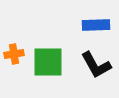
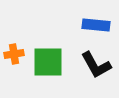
blue rectangle: rotated 8 degrees clockwise
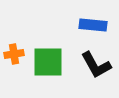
blue rectangle: moved 3 px left
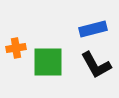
blue rectangle: moved 4 px down; rotated 20 degrees counterclockwise
orange cross: moved 2 px right, 6 px up
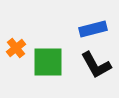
orange cross: rotated 30 degrees counterclockwise
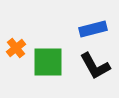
black L-shape: moved 1 px left, 1 px down
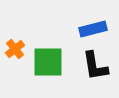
orange cross: moved 1 px left, 1 px down
black L-shape: rotated 20 degrees clockwise
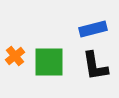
orange cross: moved 7 px down
green square: moved 1 px right
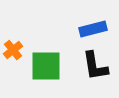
orange cross: moved 2 px left, 6 px up
green square: moved 3 px left, 4 px down
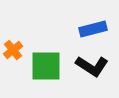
black L-shape: moved 3 px left; rotated 48 degrees counterclockwise
